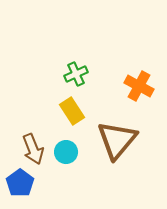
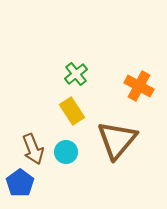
green cross: rotated 15 degrees counterclockwise
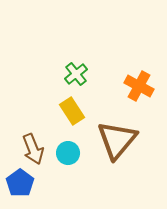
cyan circle: moved 2 px right, 1 px down
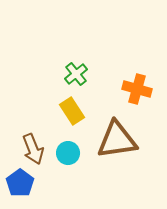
orange cross: moved 2 px left, 3 px down; rotated 12 degrees counterclockwise
brown triangle: rotated 42 degrees clockwise
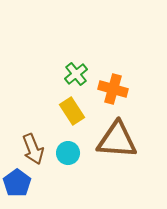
orange cross: moved 24 px left
brown triangle: rotated 12 degrees clockwise
blue pentagon: moved 3 px left
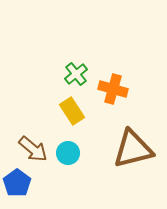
brown triangle: moved 16 px right, 9 px down; rotated 18 degrees counterclockwise
brown arrow: rotated 28 degrees counterclockwise
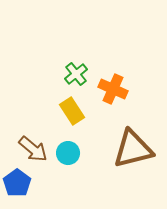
orange cross: rotated 8 degrees clockwise
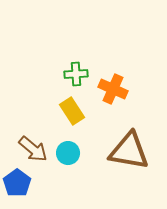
green cross: rotated 35 degrees clockwise
brown triangle: moved 4 px left, 2 px down; rotated 24 degrees clockwise
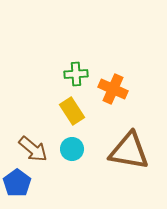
cyan circle: moved 4 px right, 4 px up
